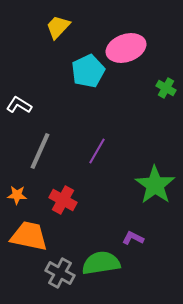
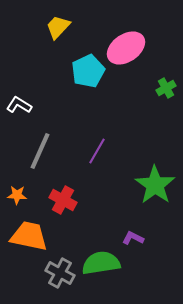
pink ellipse: rotated 15 degrees counterclockwise
green cross: rotated 30 degrees clockwise
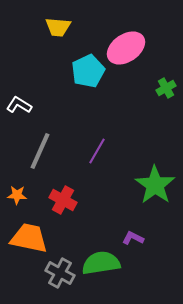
yellow trapezoid: rotated 128 degrees counterclockwise
orange trapezoid: moved 2 px down
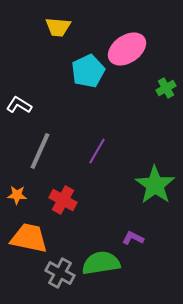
pink ellipse: moved 1 px right, 1 px down
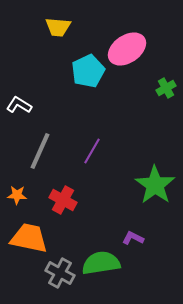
purple line: moved 5 px left
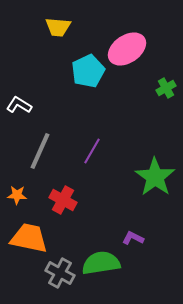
green star: moved 8 px up
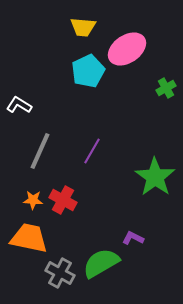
yellow trapezoid: moved 25 px right
orange star: moved 16 px right, 5 px down
green semicircle: rotated 21 degrees counterclockwise
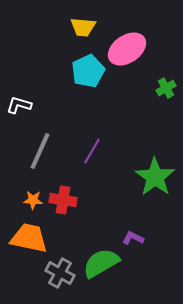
white L-shape: rotated 15 degrees counterclockwise
red cross: rotated 20 degrees counterclockwise
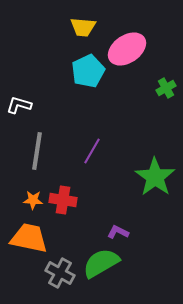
gray line: moved 3 px left; rotated 15 degrees counterclockwise
purple L-shape: moved 15 px left, 6 px up
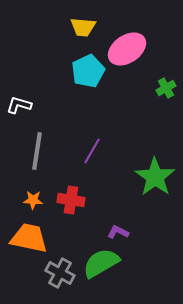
red cross: moved 8 px right
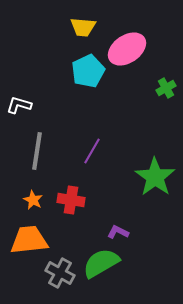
orange star: rotated 24 degrees clockwise
orange trapezoid: moved 2 px down; rotated 18 degrees counterclockwise
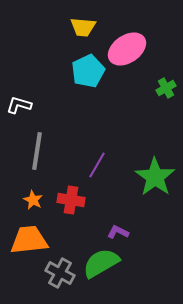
purple line: moved 5 px right, 14 px down
